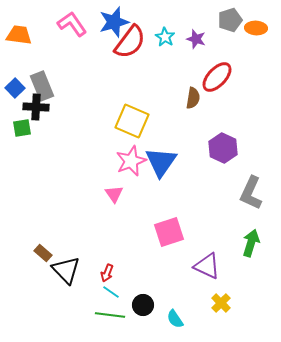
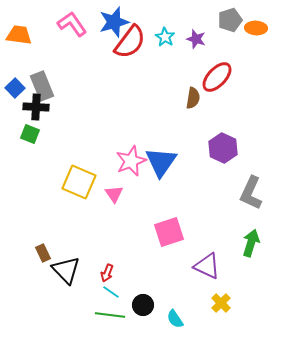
yellow square: moved 53 px left, 61 px down
green square: moved 8 px right, 6 px down; rotated 30 degrees clockwise
brown rectangle: rotated 24 degrees clockwise
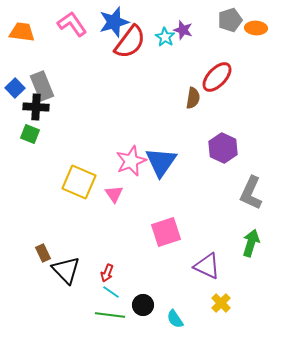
orange trapezoid: moved 3 px right, 3 px up
purple star: moved 13 px left, 9 px up
pink square: moved 3 px left
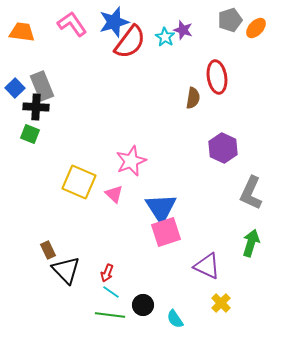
orange ellipse: rotated 50 degrees counterclockwise
red ellipse: rotated 52 degrees counterclockwise
blue triangle: moved 46 px down; rotated 8 degrees counterclockwise
pink triangle: rotated 12 degrees counterclockwise
brown rectangle: moved 5 px right, 3 px up
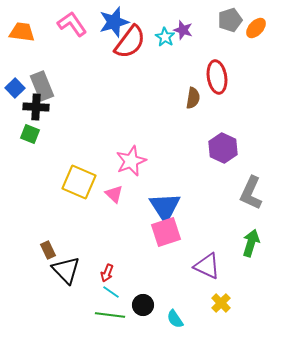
blue triangle: moved 4 px right, 1 px up
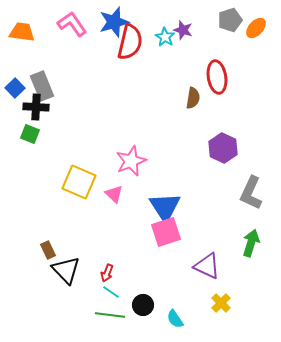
red semicircle: rotated 24 degrees counterclockwise
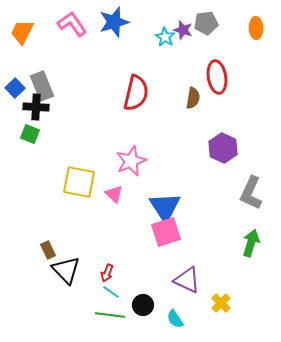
gray pentagon: moved 24 px left, 3 px down; rotated 10 degrees clockwise
orange ellipse: rotated 45 degrees counterclockwise
orange trapezoid: rotated 72 degrees counterclockwise
red semicircle: moved 6 px right, 51 px down
yellow square: rotated 12 degrees counterclockwise
purple triangle: moved 20 px left, 14 px down
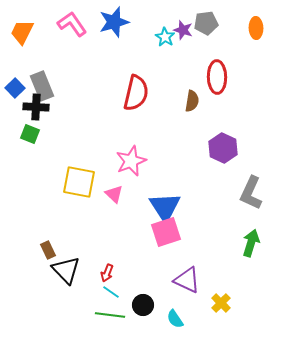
red ellipse: rotated 8 degrees clockwise
brown semicircle: moved 1 px left, 3 px down
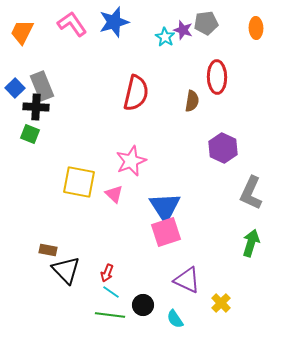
brown rectangle: rotated 54 degrees counterclockwise
